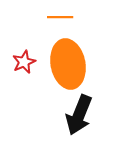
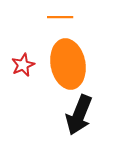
red star: moved 1 px left, 3 px down
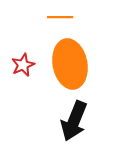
orange ellipse: moved 2 px right
black arrow: moved 5 px left, 6 px down
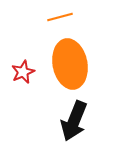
orange line: rotated 15 degrees counterclockwise
red star: moved 7 px down
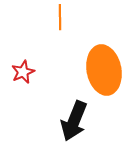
orange line: rotated 75 degrees counterclockwise
orange ellipse: moved 34 px right, 6 px down
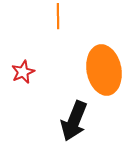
orange line: moved 2 px left, 1 px up
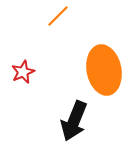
orange line: rotated 45 degrees clockwise
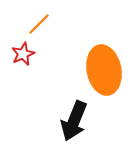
orange line: moved 19 px left, 8 px down
red star: moved 18 px up
